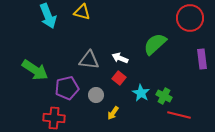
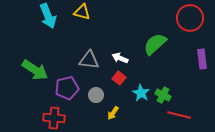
green cross: moved 1 px left, 1 px up
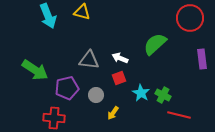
red square: rotated 32 degrees clockwise
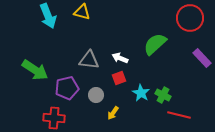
purple rectangle: moved 1 px up; rotated 36 degrees counterclockwise
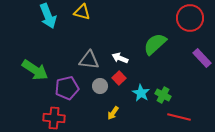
red square: rotated 24 degrees counterclockwise
gray circle: moved 4 px right, 9 px up
red line: moved 2 px down
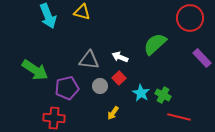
white arrow: moved 1 px up
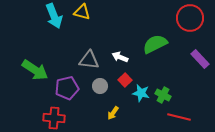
cyan arrow: moved 6 px right
green semicircle: rotated 15 degrees clockwise
purple rectangle: moved 2 px left, 1 px down
red square: moved 6 px right, 2 px down
cyan star: rotated 18 degrees counterclockwise
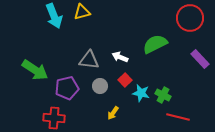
yellow triangle: rotated 30 degrees counterclockwise
red line: moved 1 px left
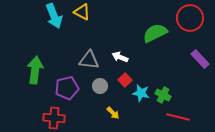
yellow triangle: rotated 42 degrees clockwise
green semicircle: moved 11 px up
green arrow: rotated 116 degrees counterclockwise
yellow arrow: rotated 80 degrees counterclockwise
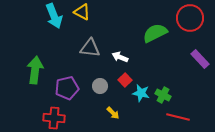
gray triangle: moved 1 px right, 12 px up
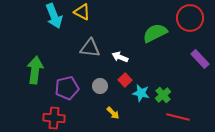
green cross: rotated 21 degrees clockwise
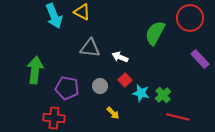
green semicircle: rotated 35 degrees counterclockwise
purple pentagon: rotated 25 degrees clockwise
